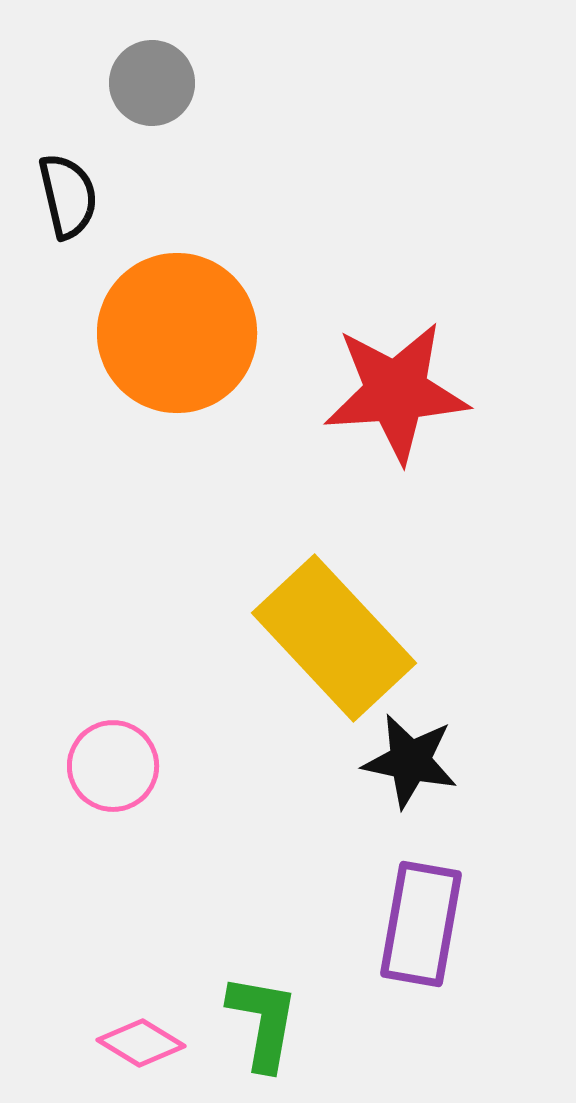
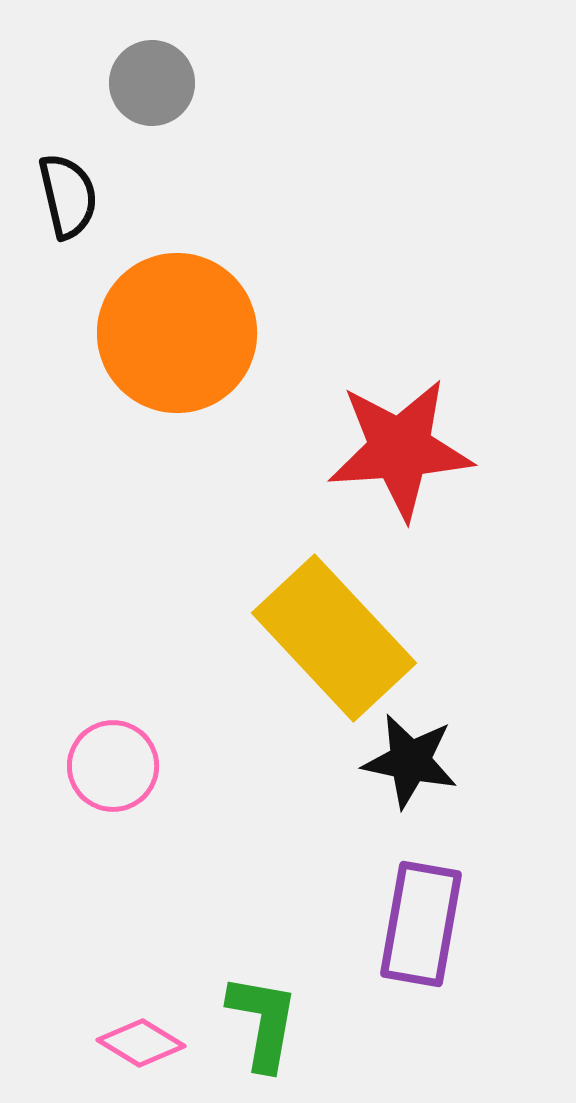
red star: moved 4 px right, 57 px down
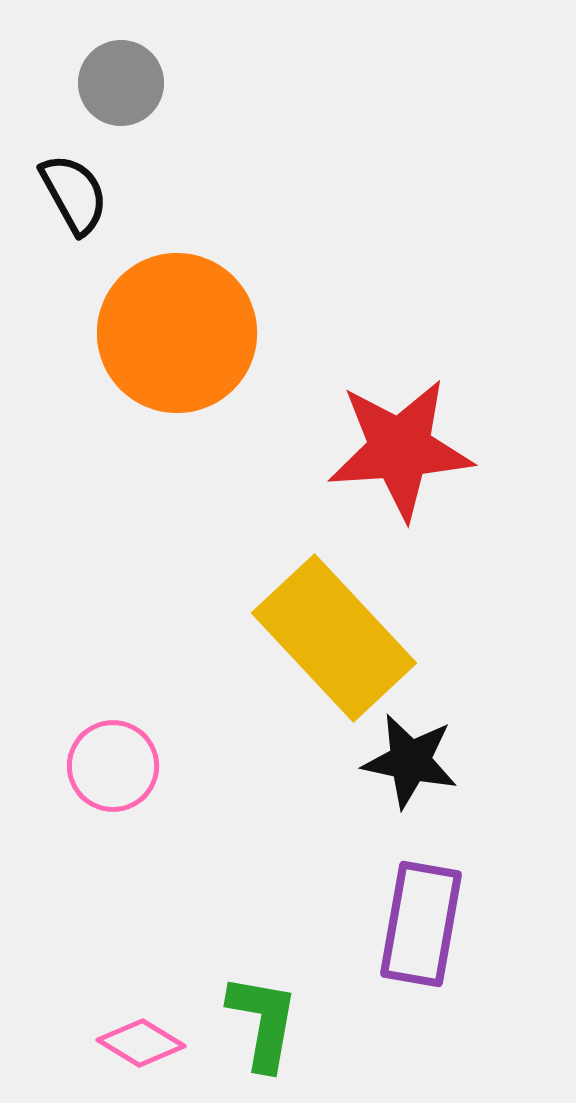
gray circle: moved 31 px left
black semicircle: moved 6 px right, 2 px up; rotated 16 degrees counterclockwise
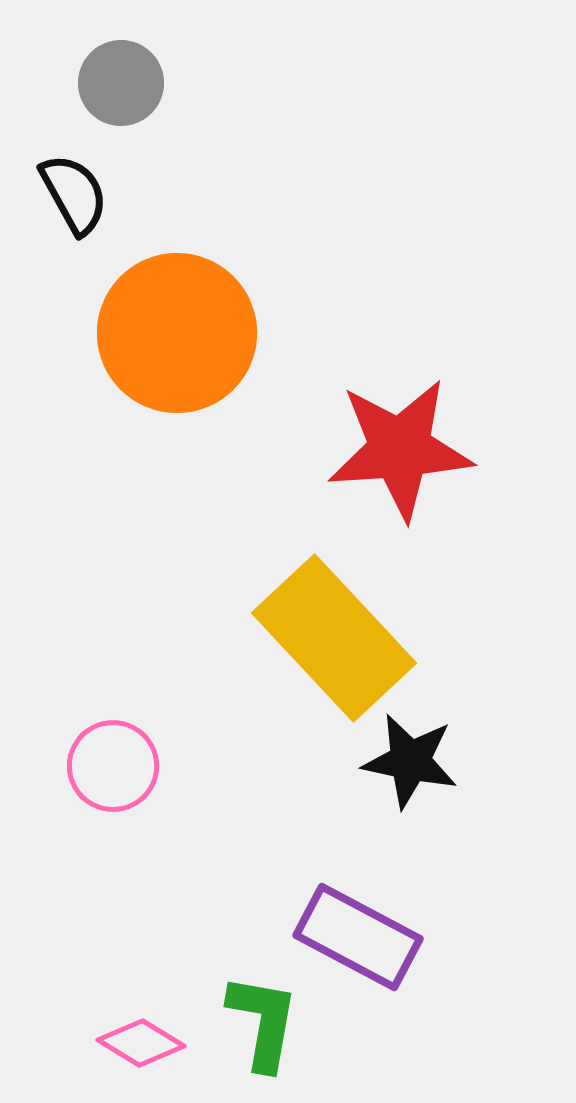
purple rectangle: moved 63 px left, 13 px down; rotated 72 degrees counterclockwise
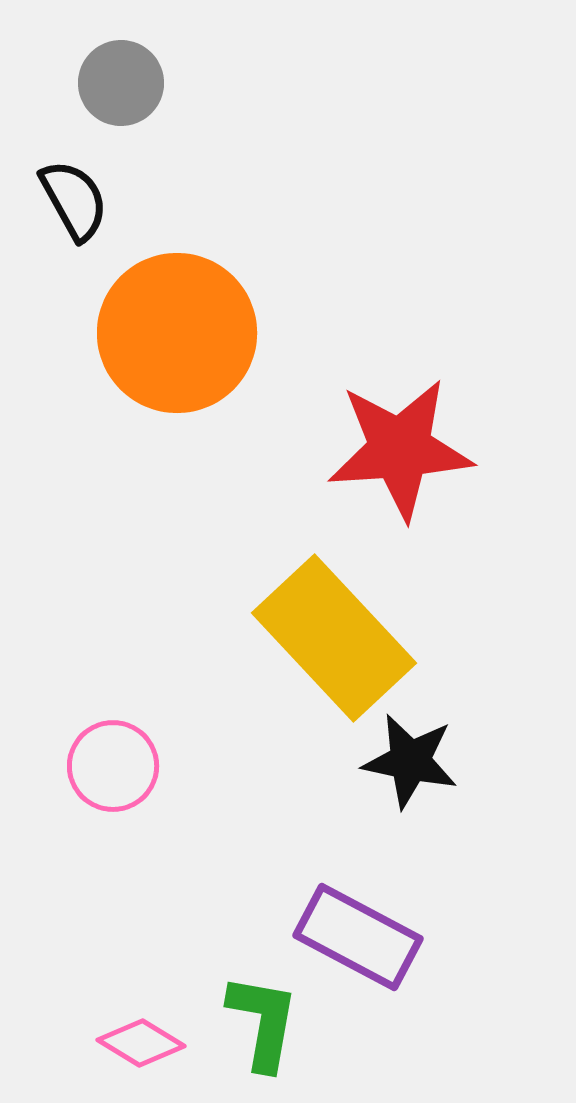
black semicircle: moved 6 px down
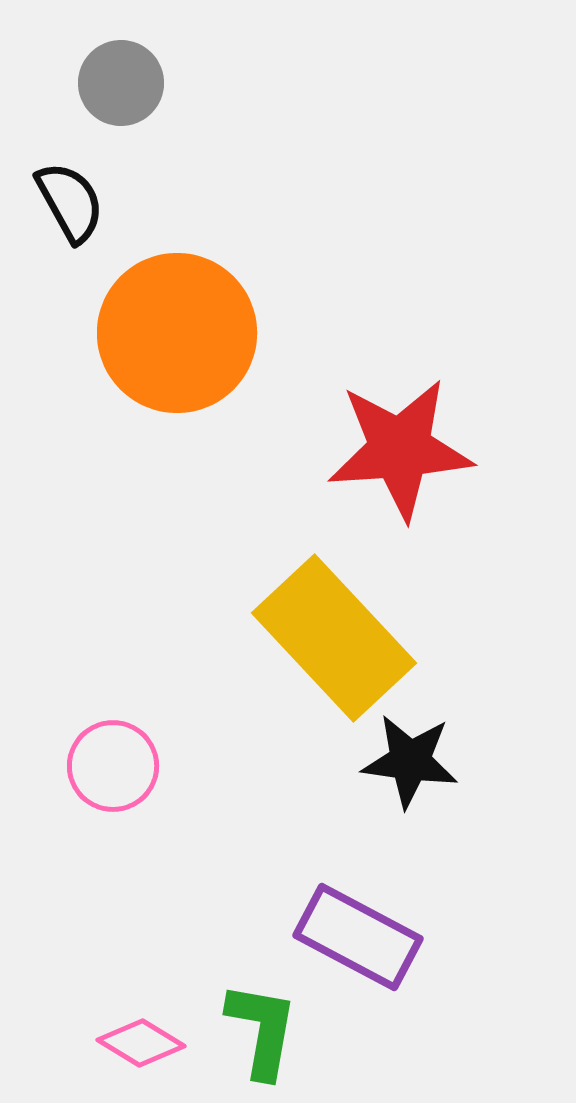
black semicircle: moved 4 px left, 2 px down
black star: rotated 4 degrees counterclockwise
green L-shape: moved 1 px left, 8 px down
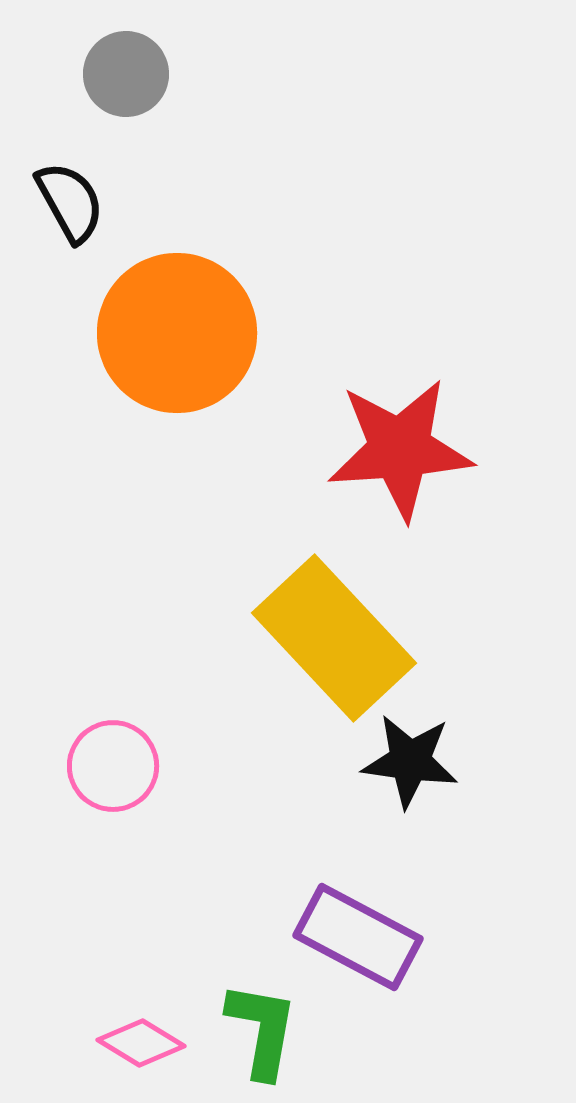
gray circle: moved 5 px right, 9 px up
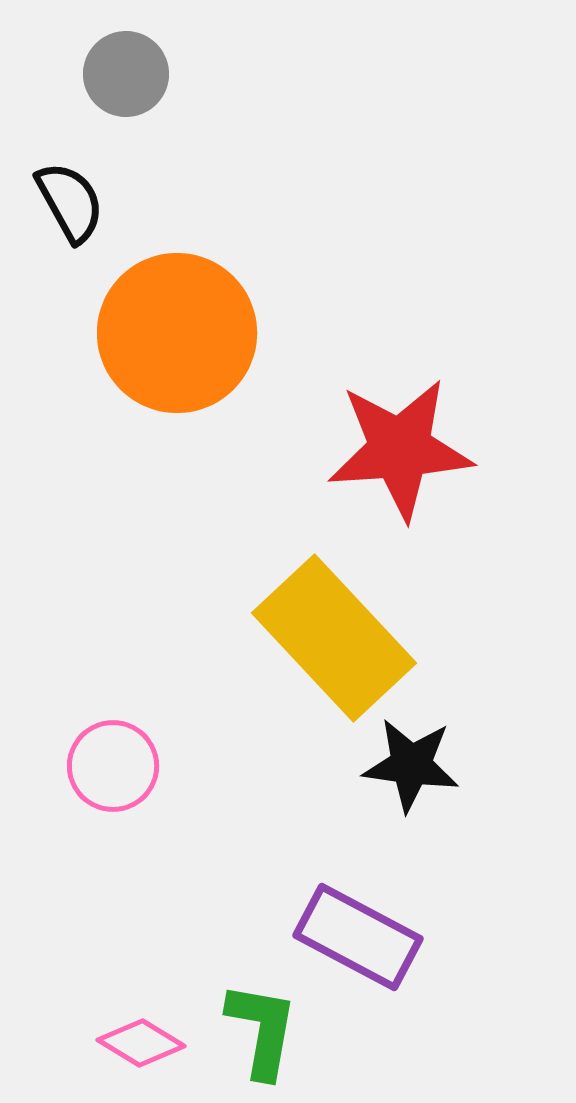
black star: moved 1 px right, 4 px down
